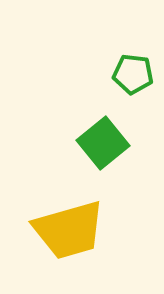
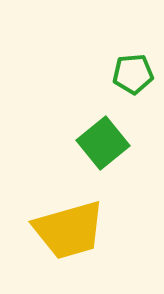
green pentagon: rotated 12 degrees counterclockwise
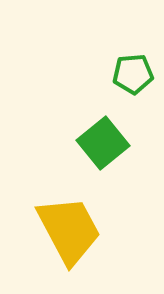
yellow trapezoid: rotated 102 degrees counterclockwise
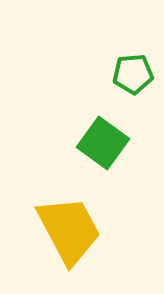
green square: rotated 15 degrees counterclockwise
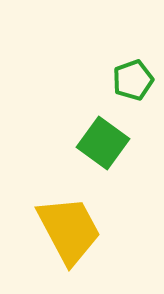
green pentagon: moved 6 px down; rotated 15 degrees counterclockwise
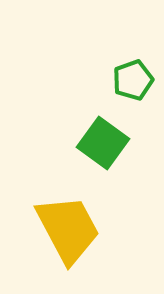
yellow trapezoid: moved 1 px left, 1 px up
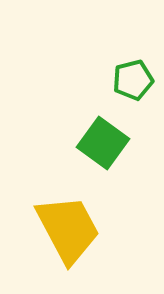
green pentagon: rotated 6 degrees clockwise
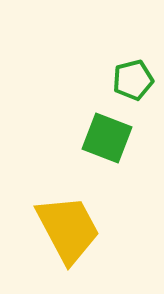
green square: moved 4 px right, 5 px up; rotated 15 degrees counterclockwise
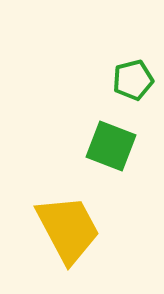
green square: moved 4 px right, 8 px down
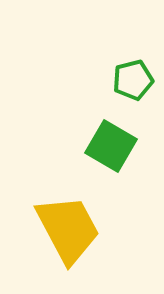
green square: rotated 9 degrees clockwise
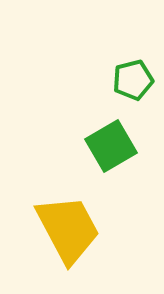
green square: rotated 30 degrees clockwise
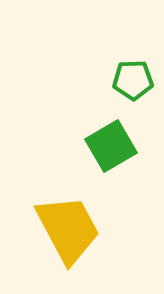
green pentagon: rotated 12 degrees clockwise
